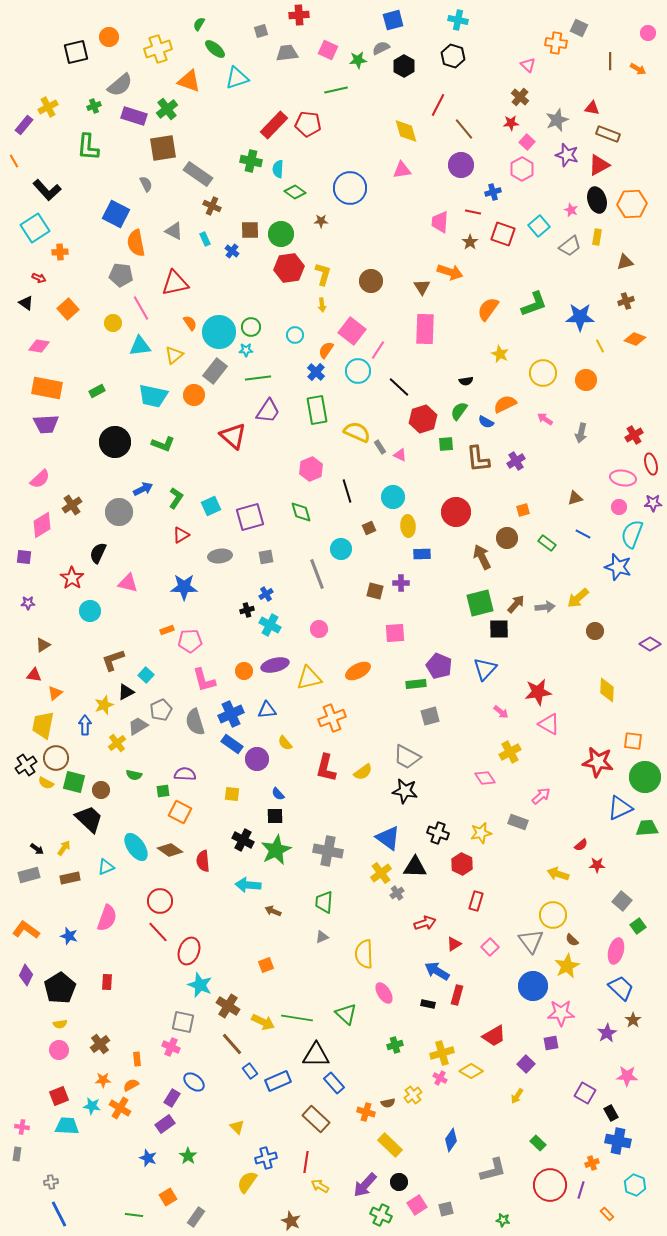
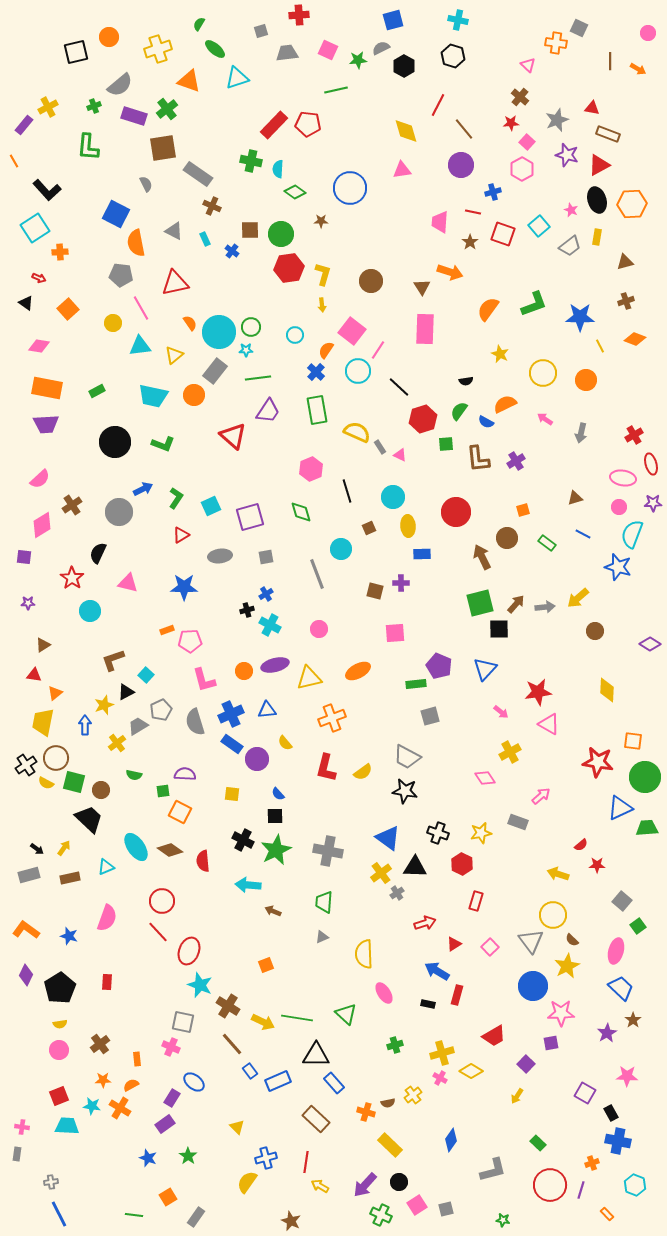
yellow trapezoid at (43, 725): moved 3 px up
red circle at (160, 901): moved 2 px right
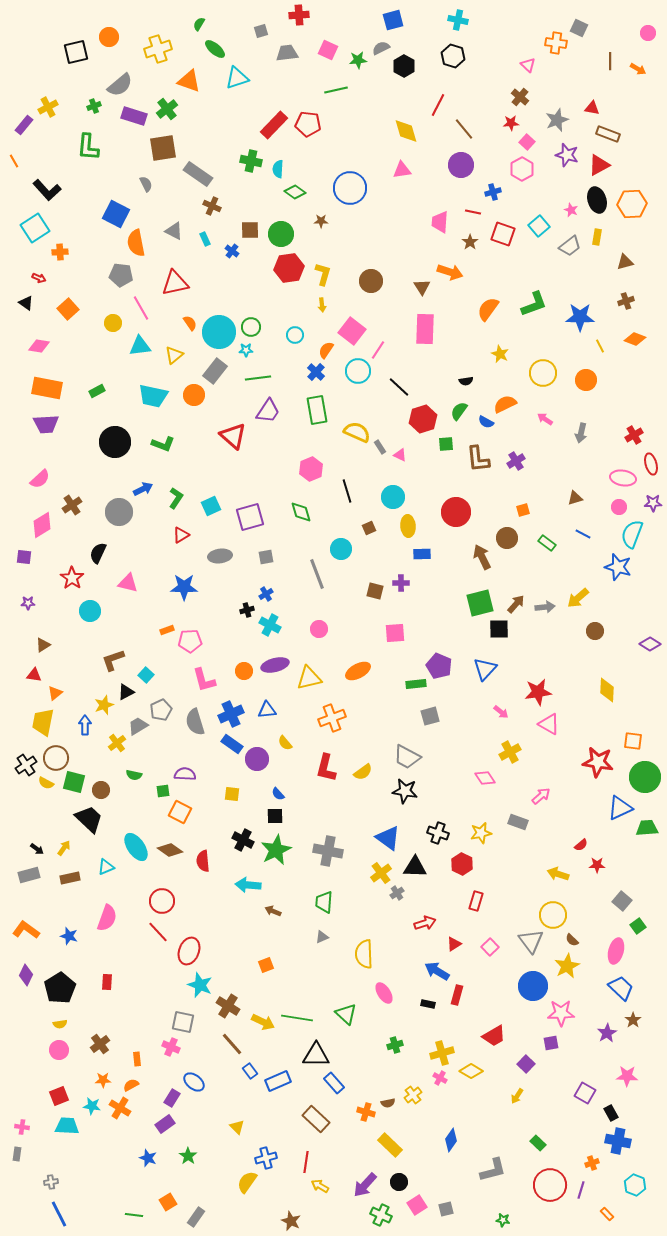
orange square at (168, 1197): moved 5 px down
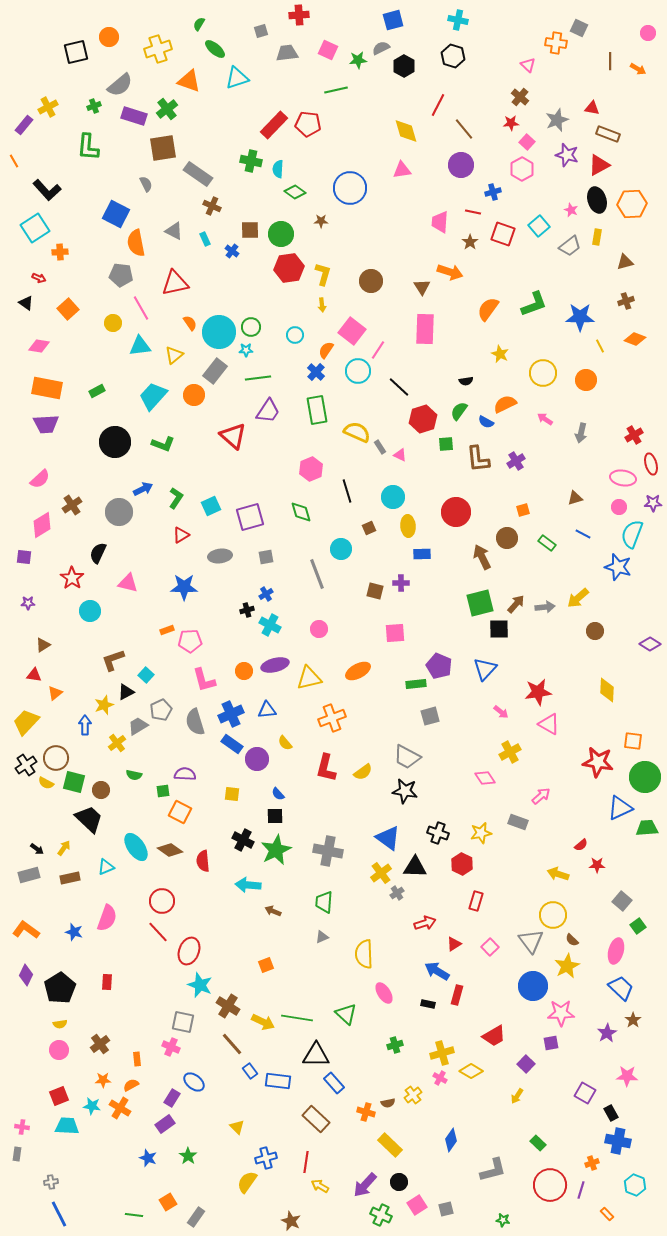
cyan trapezoid at (153, 396): rotated 120 degrees clockwise
yellow trapezoid at (43, 722): moved 17 px left; rotated 32 degrees clockwise
blue star at (69, 936): moved 5 px right, 4 px up
blue rectangle at (278, 1081): rotated 30 degrees clockwise
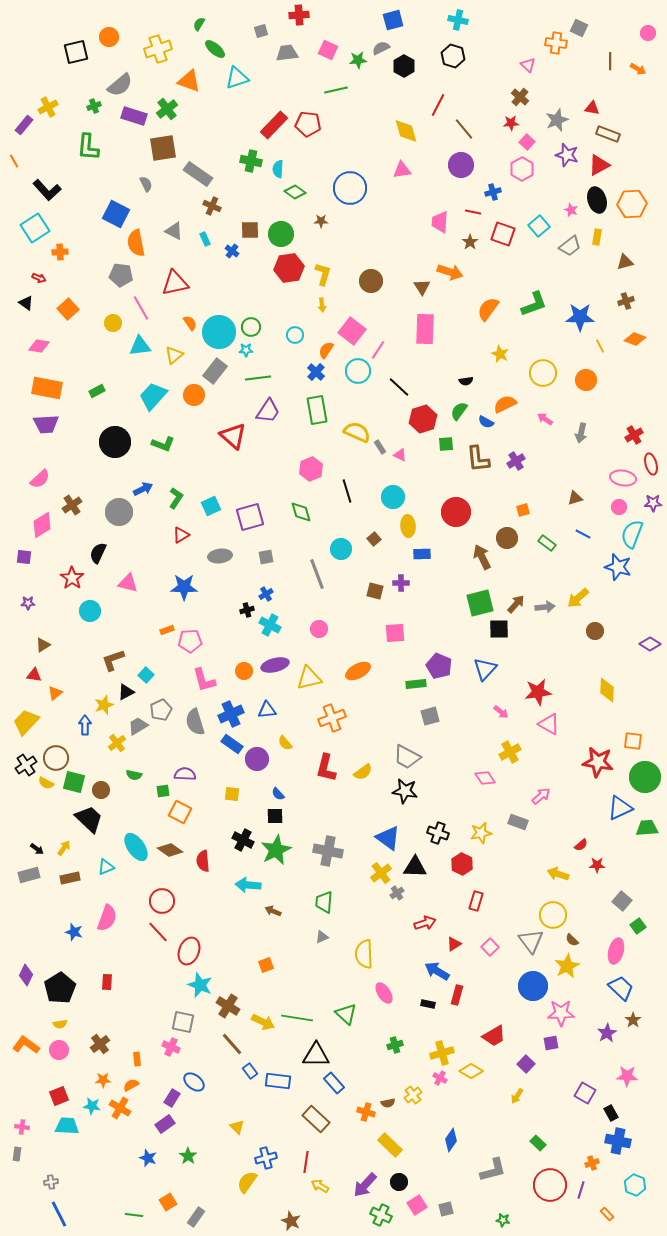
brown square at (369, 528): moved 5 px right, 11 px down; rotated 16 degrees counterclockwise
orange L-shape at (26, 930): moved 115 px down
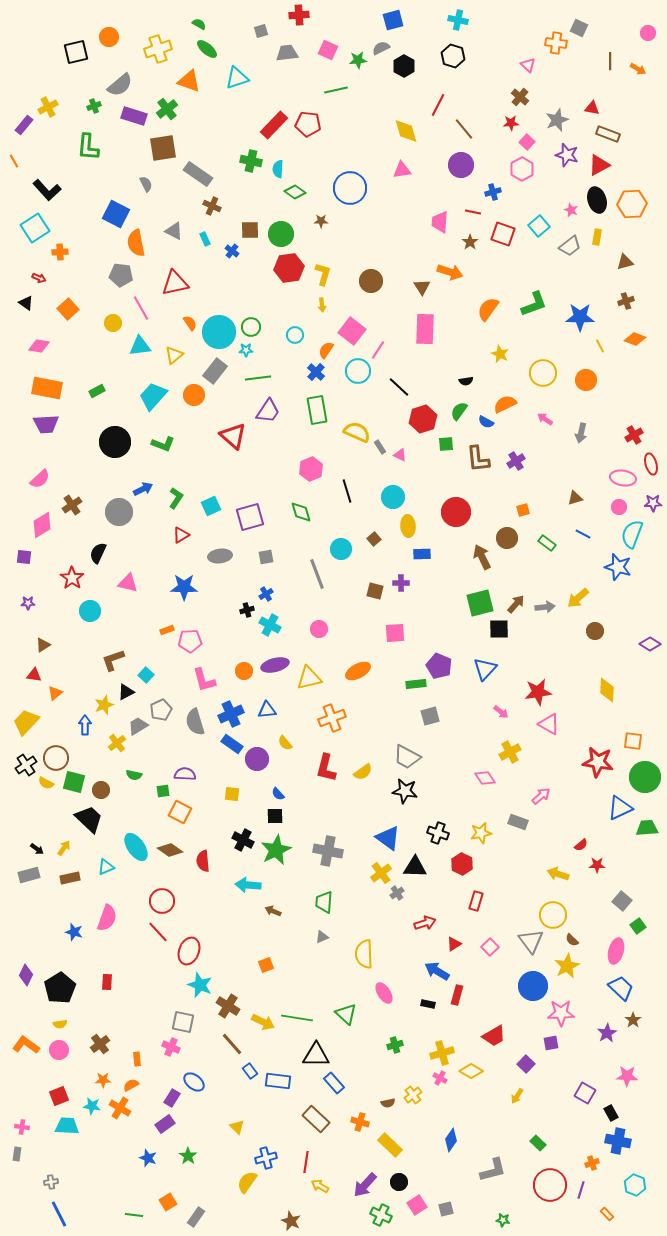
green semicircle at (199, 24): rotated 88 degrees clockwise
green ellipse at (215, 49): moved 8 px left
orange cross at (366, 1112): moved 6 px left, 10 px down
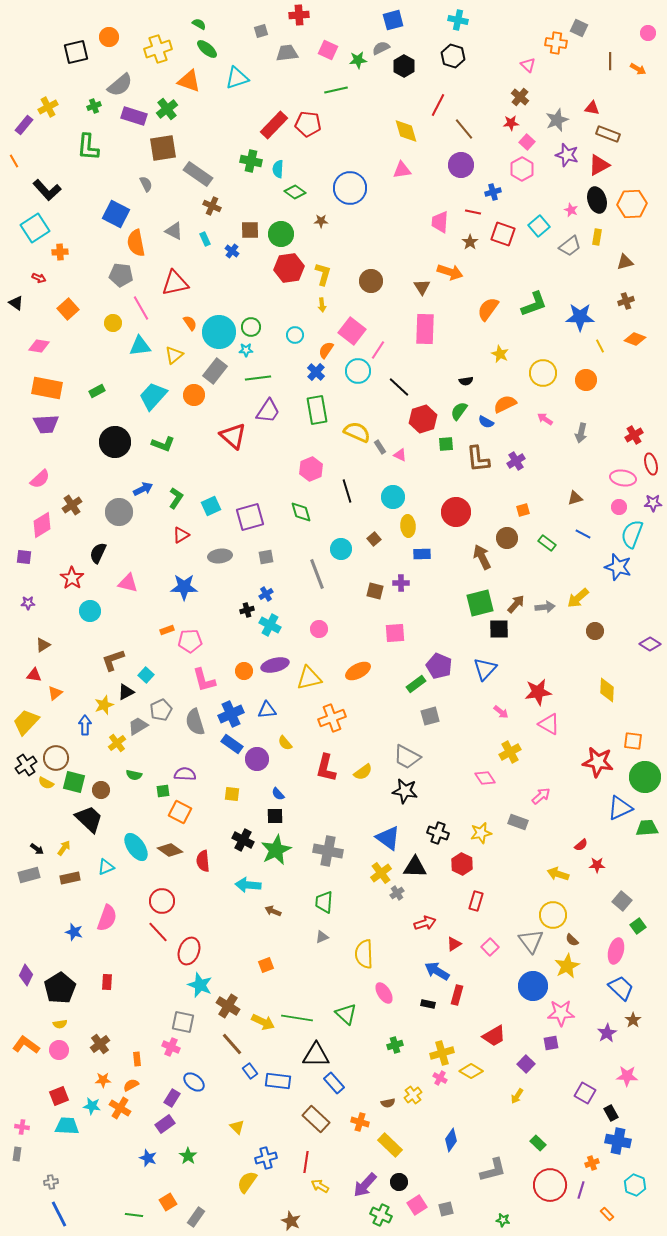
black triangle at (26, 303): moved 10 px left
green rectangle at (416, 684): rotated 30 degrees counterclockwise
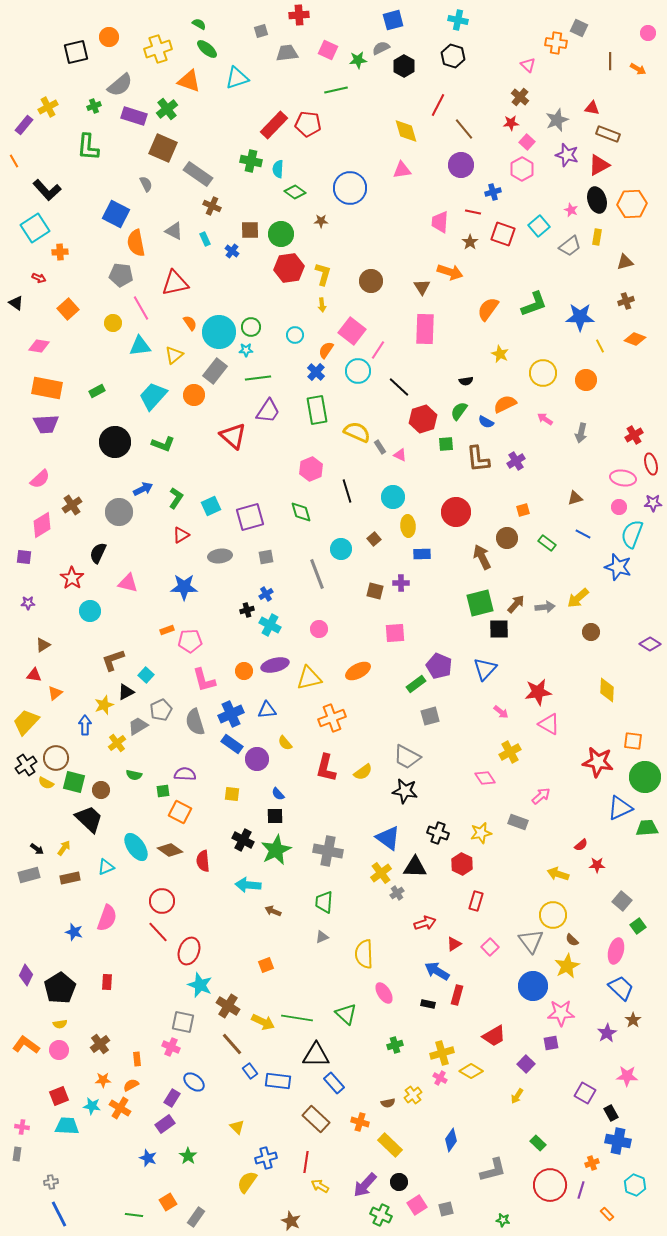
brown square at (163, 148): rotated 32 degrees clockwise
brown circle at (595, 631): moved 4 px left, 1 px down
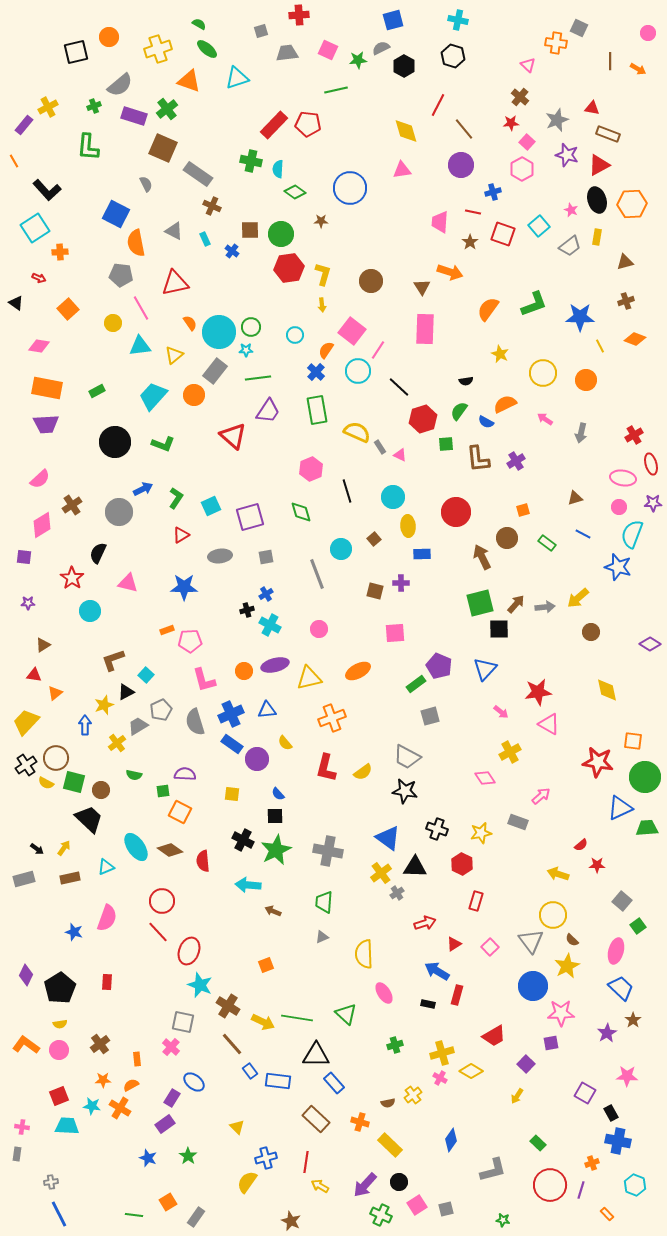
yellow diamond at (607, 690): rotated 15 degrees counterclockwise
black cross at (438, 833): moved 1 px left, 4 px up
gray rectangle at (29, 875): moved 5 px left, 4 px down
pink cross at (171, 1047): rotated 18 degrees clockwise
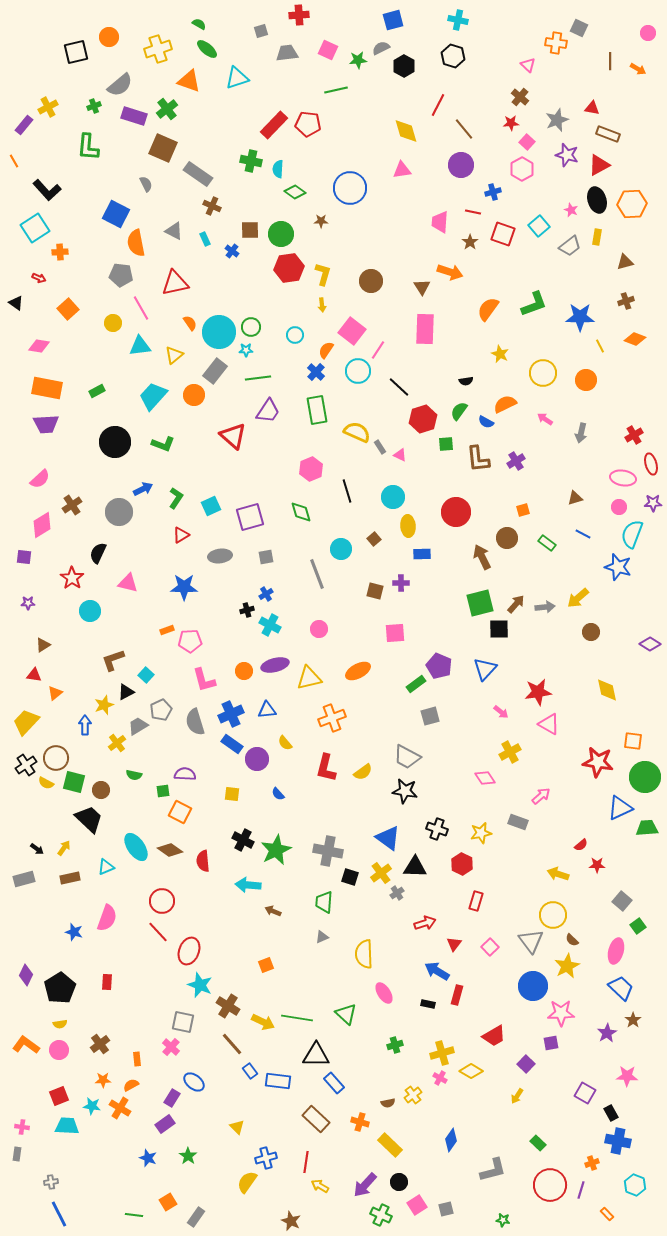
black square at (275, 816): moved 75 px right, 61 px down; rotated 18 degrees clockwise
red triangle at (454, 944): rotated 21 degrees counterclockwise
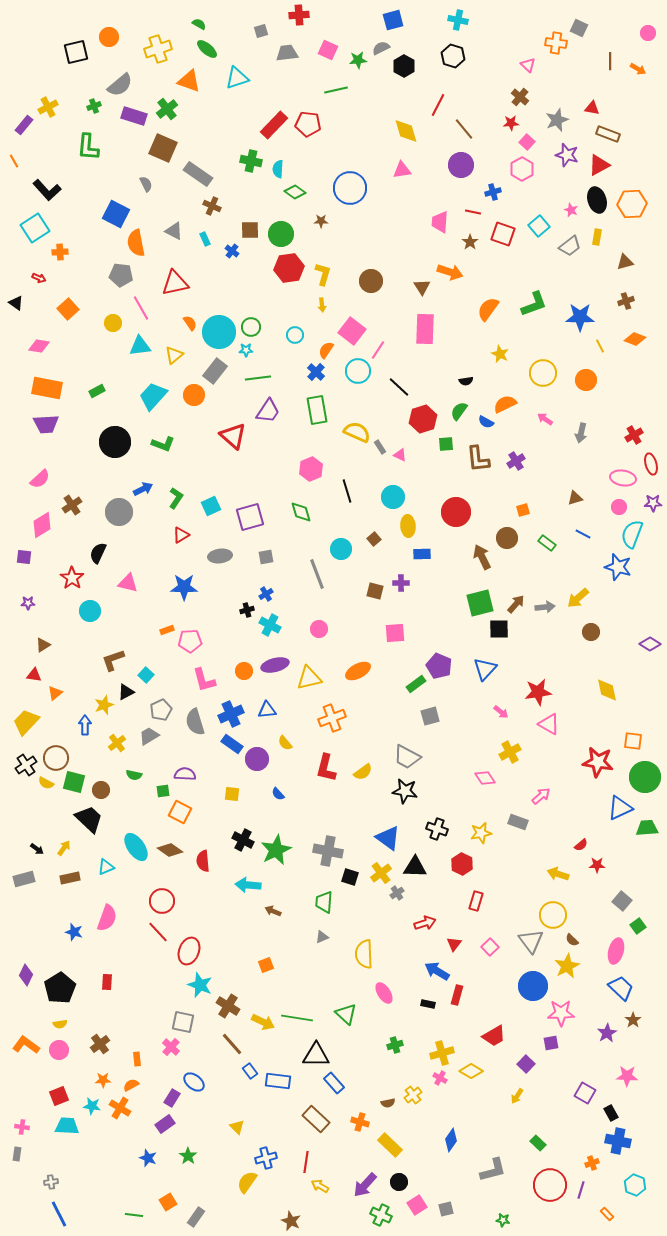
gray trapezoid at (138, 726): moved 11 px right, 10 px down
